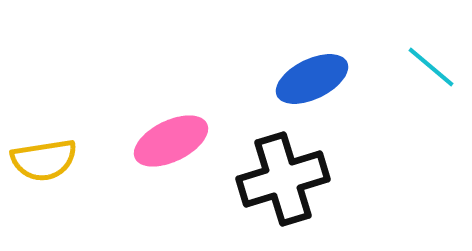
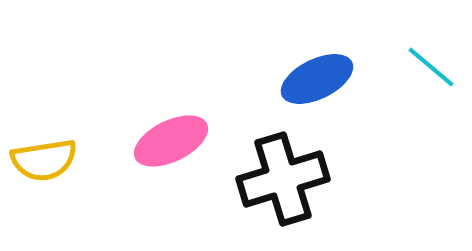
blue ellipse: moved 5 px right
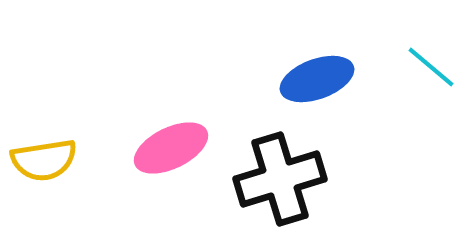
blue ellipse: rotated 6 degrees clockwise
pink ellipse: moved 7 px down
black cross: moved 3 px left
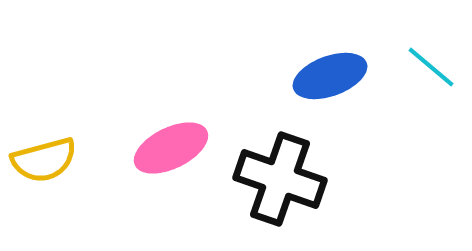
blue ellipse: moved 13 px right, 3 px up
yellow semicircle: rotated 6 degrees counterclockwise
black cross: rotated 36 degrees clockwise
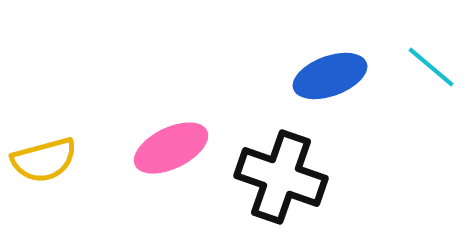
black cross: moved 1 px right, 2 px up
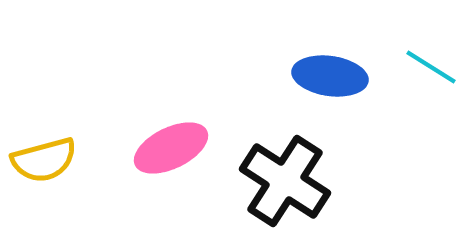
cyan line: rotated 8 degrees counterclockwise
blue ellipse: rotated 28 degrees clockwise
black cross: moved 4 px right, 4 px down; rotated 14 degrees clockwise
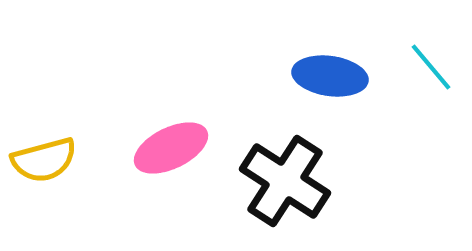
cyan line: rotated 18 degrees clockwise
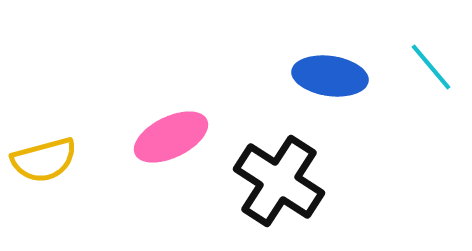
pink ellipse: moved 11 px up
black cross: moved 6 px left
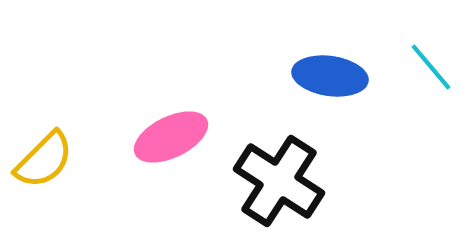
yellow semicircle: rotated 30 degrees counterclockwise
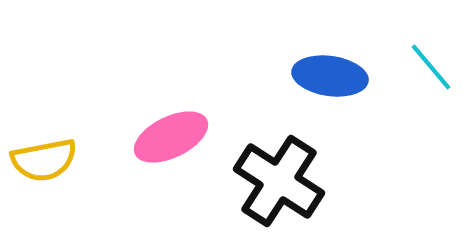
yellow semicircle: rotated 34 degrees clockwise
